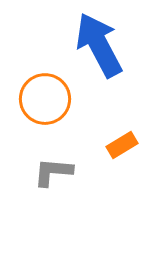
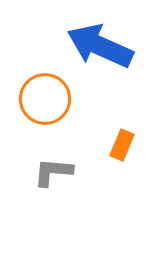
blue arrow: moved 1 px right, 1 px down; rotated 38 degrees counterclockwise
orange rectangle: rotated 36 degrees counterclockwise
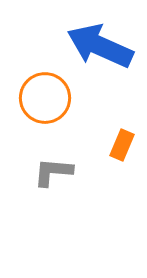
orange circle: moved 1 px up
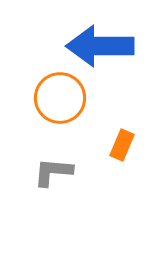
blue arrow: rotated 24 degrees counterclockwise
orange circle: moved 15 px right
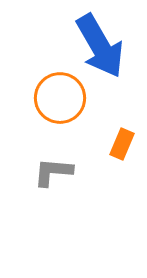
blue arrow: rotated 120 degrees counterclockwise
orange rectangle: moved 1 px up
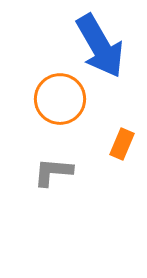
orange circle: moved 1 px down
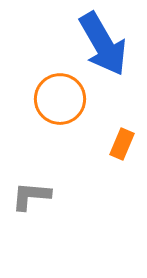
blue arrow: moved 3 px right, 2 px up
gray L-shape: moved 22 px left, 24 px down
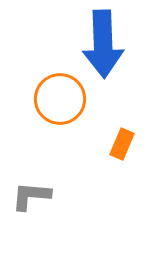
blue arrow: rotated 28 degrees clockwise
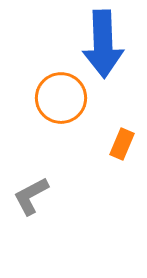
orange circle: moved 1 px right, 1 px up
gray L-shape: rotated 33 degrees counterclockwise
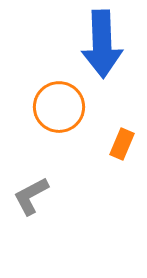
blue arrow: moved 1 px left
orange circle: moved 2 px left, 9 px down
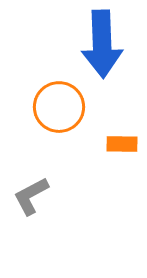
orange rectangle: rotated 68 degrees clockwise
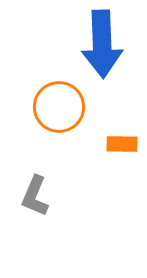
gray L-shape: moved 4 px right; rotated 39 degrees counterclockwise
